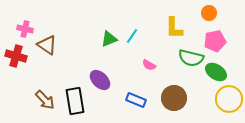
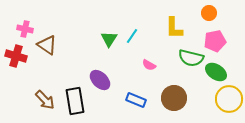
green triangle: rotated 36 degrees counterclockwise
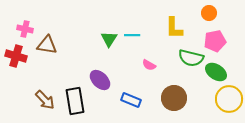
cyan line: moved 1 px up; rotated 56 degrees clockwise
brown triangle: rotated 25 degrees counterclockwise
blue rectangle: moved 5 px left
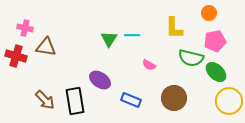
pink cross: moved 1 px up
brown triangle: moved 1 px left, 2 px down
green ellipse: rotated 10 degrees clockwise
purple ellipse: rotated 10 degrees counterclockwise
yellow circle: moved 2 px down
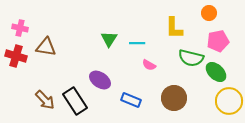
pink cross: moved 5 px left
cyan line: moved 5 px right, 8 px down
pink pentagon: moved 3 px right
black rectangle: rotated 24 degrees counterclockwise
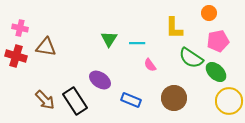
green semicircle: rotated 20 degrees clockwise
pink semicircle: moved 1 px right; rotated 24 degrees clockwise
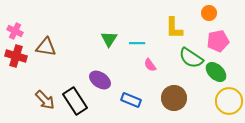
pink cross: moved 5 px left, 3 px down; rotated 14 degrees clockwise
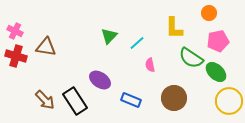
green triangle: moved 3 px up; rotated 12 degrees clockwise
cyan line: rotated 42 degrees counterclockwise
pink semicircle: rotated 24 degrees clockwise
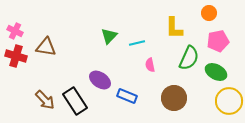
cyan line: rotated 28 degrees clockwise
green semicircle: moved 2 px left; rotated 100 degrees counterclockwise
green ellipse: rotated 15 degrees counterclockwise
blue rectangle: moved 4 px left, 4 px up
